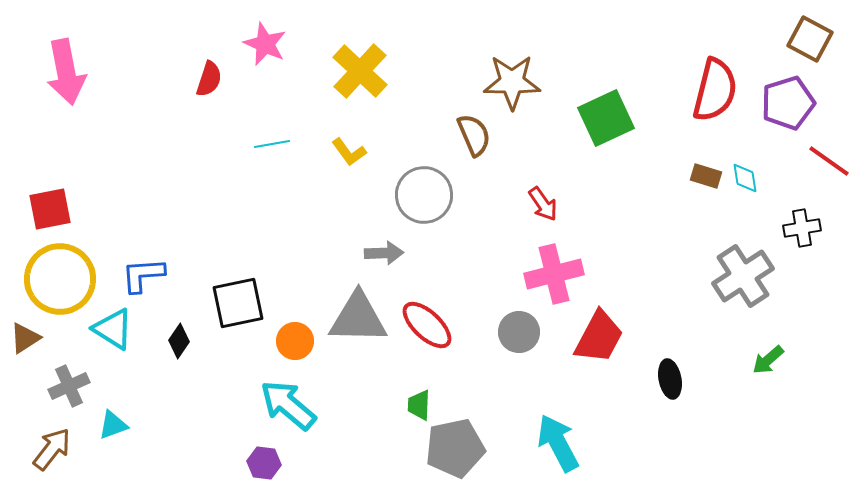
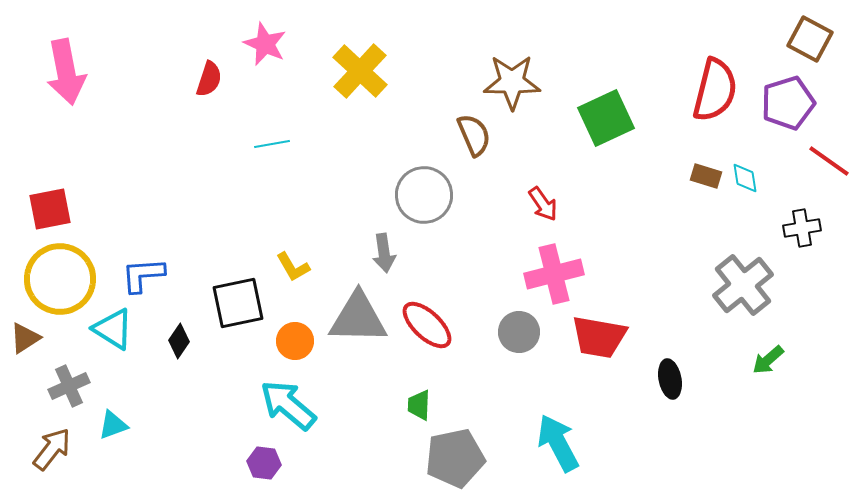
yellow L-shape at (349, 152): moved 56 px left, 115 px down; rotated 6 degrees clockwise
gray arrow at (384, 253): rotated 84 degrees clockwise
gray cross at (743, 276): moved 9 px down; rotated 6 degrees counterclockwise
red trapezoid at (599, 337): rotated 72 degrees clockwise
gray pentagon at (455, 448): moved 10 px down
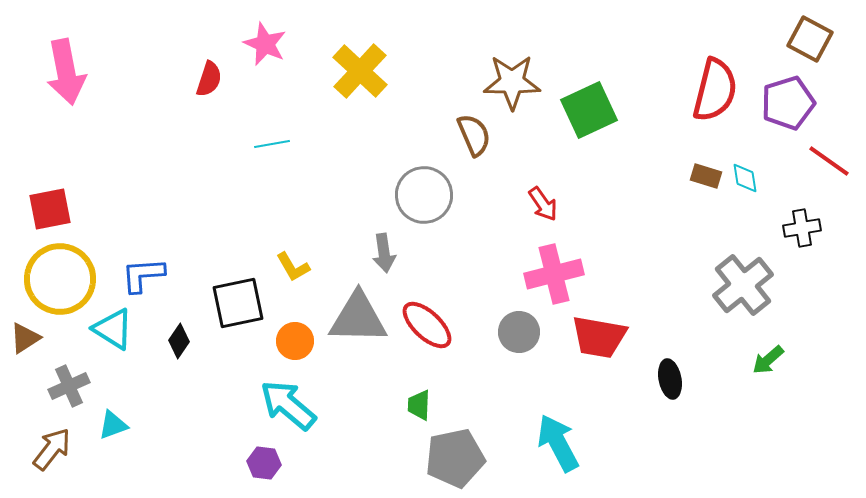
green square at (606, 118): moved 17 px left, 8 px up
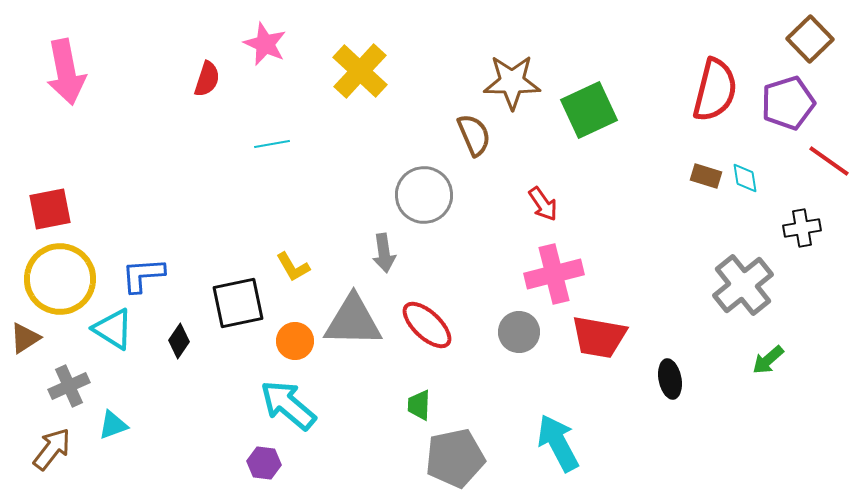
brown square at (810, 39): rotated 18 degrees clockwise
red semicircle at (209, 79): moved 2 px left
gray triangle at (358, 318): moved 5 px left, 3 px down
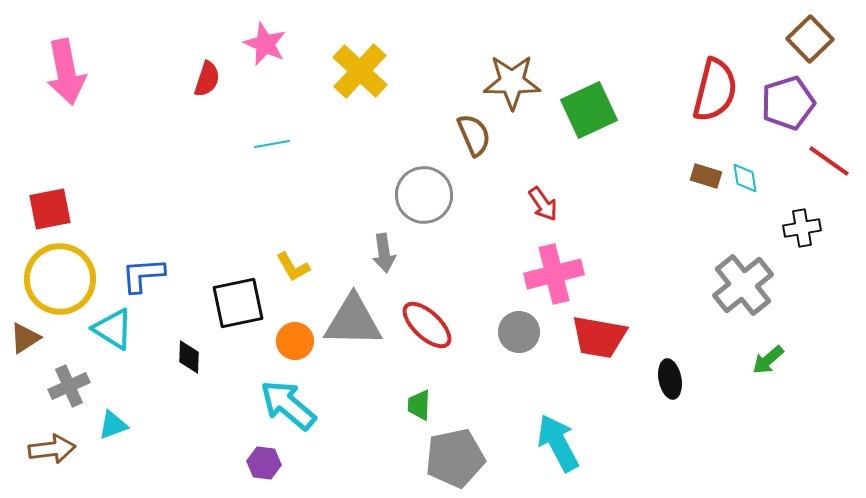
black diamond at (179, 341): moved 10 px right, 16 px down; rotated 32 degrees counterclockwise
brown arrow at (52, 449): rotated 45 degrees clockwise
